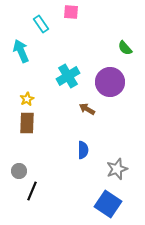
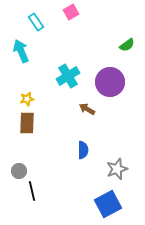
pink square: rotated 35 degrees counterclockwise
cyan rectangle: moved 5 px left, 2 px up
green semicircle: moved 2 px right, 3 px up; rotated 84 degrees counterclockwise
yellow star: rotated 16 degrees clockwise
black line: rotated 36 degrees counterclockwise
blue square: rotated 28 degrees clockwise
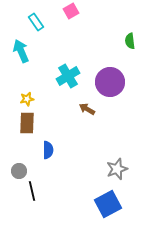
pink square: moved 1 px up
green semicircle: moved 3 px right, 4 px up; rotated 119 degrees clockwise
blue semicircle: moved 35 px left
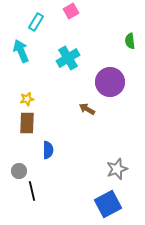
cyan rectangle: rotated 66 degrees clockwise
cyan cross: moved 18 px up
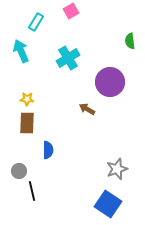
yellow star: rotated 16 degrees clockwise
blue square: rotated 28 degrees counterclockwise
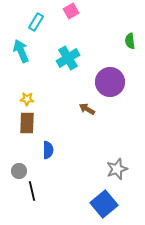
blue square: moved 4 px left; rotated 16 degrees clockwise
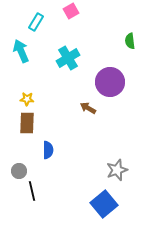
brown arrow: moved 1 px right, 1 px up
gray star: moved 1 px down
